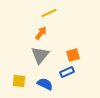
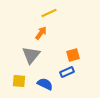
gray triangle: moved 9 px left
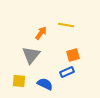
yellow line: moved 17 px right, 12 px down; rotated 35 degrees clockwise
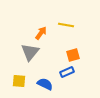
gray triangle: moved 1 px left, 3 px up
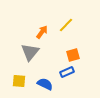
yellow line: rotated 56 degrees counterclockwise
orange arrow: moved 1 px right, 1 px up
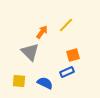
gray triangle: rotated 24 degrees counterclockwise
blue semicircle: moved 1 px up
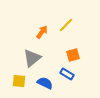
gray triangle: moved 2 px right, 6 px down; rotated 36 degrees clockwise
blue rectangle: moved 2 px down; rotated 56 degrees clockwise
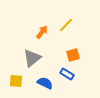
yellow square: moved 3 px left
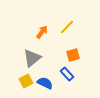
yellow line: moved 1 px right, 2 px down
blue rectangle: rotated 16 degrees clockwise
yellow square: moved 10 px right; rotated 32 degrees counterclockwise
